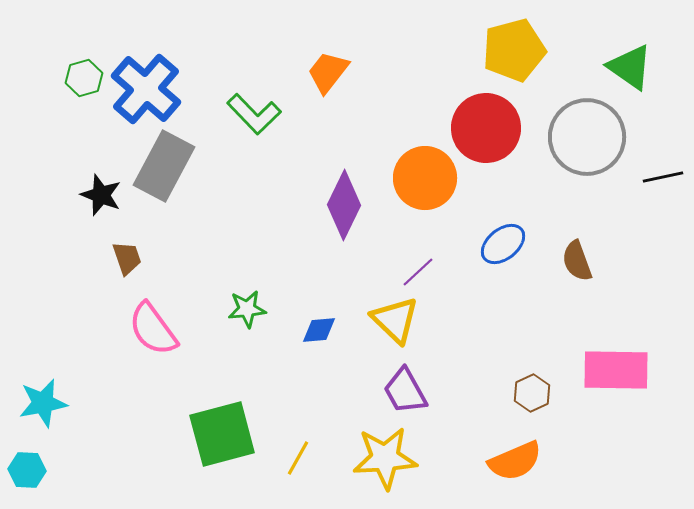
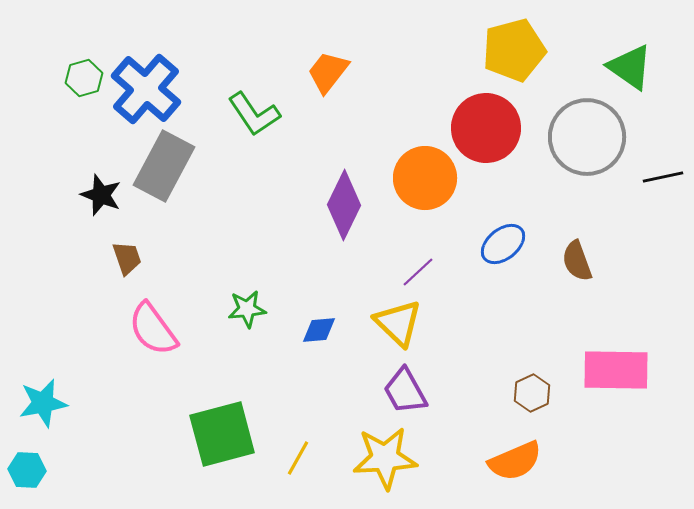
green L-shape: rotated 10 degrees clockwise
yellow triangle: moved 3 px right, 3 px down
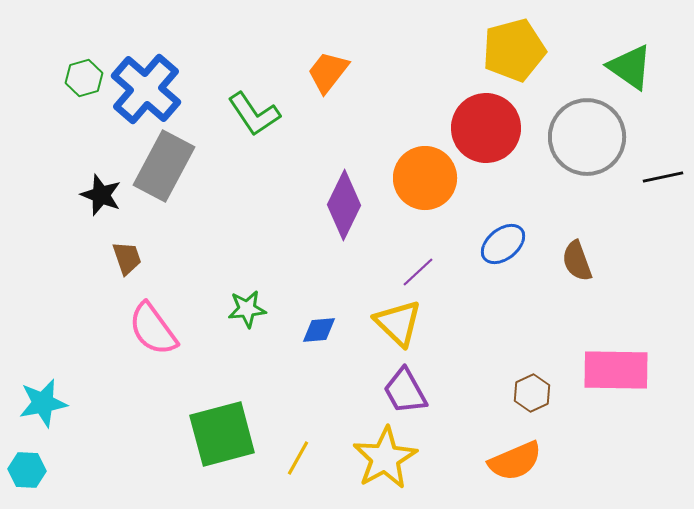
yellow star: rotated 26 degrees counterclockwise
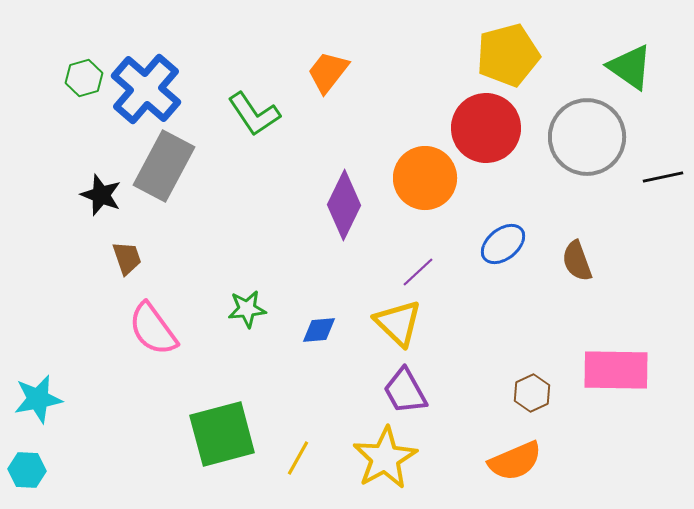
yellow pentagon: moved 6 px left, 5 px down
cyan star: moved 5 px left, 4 px up
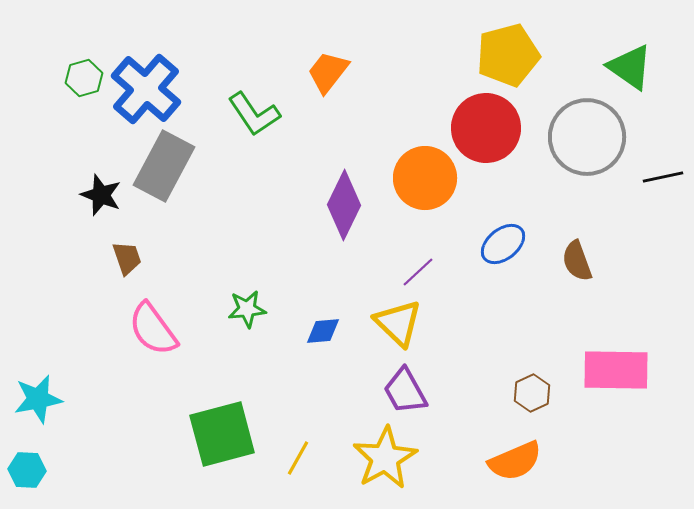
blue diamond: moved 4 px right, 1 px down
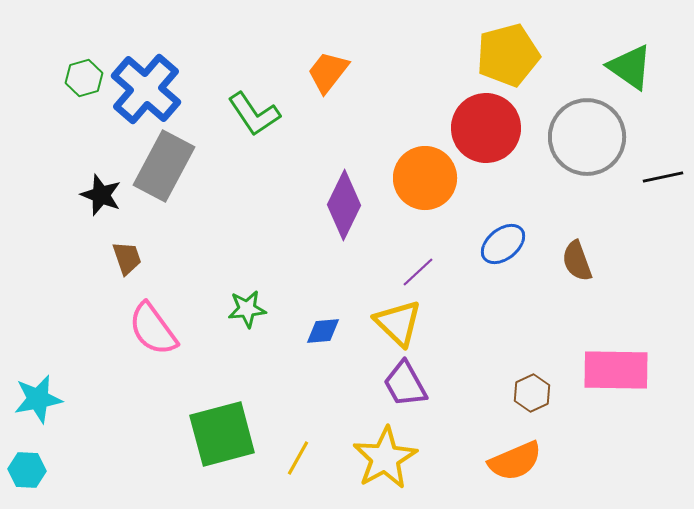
purple trapezoid: moved 7 px up
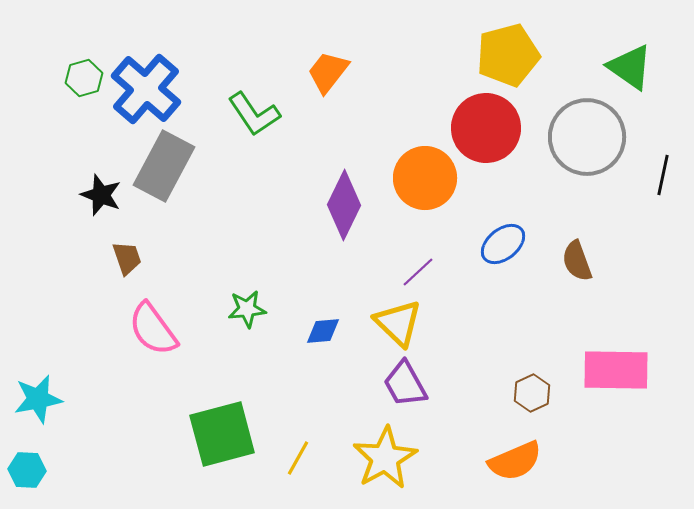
black line: moved 2 px up; rotated 66 degrees counterclockwise
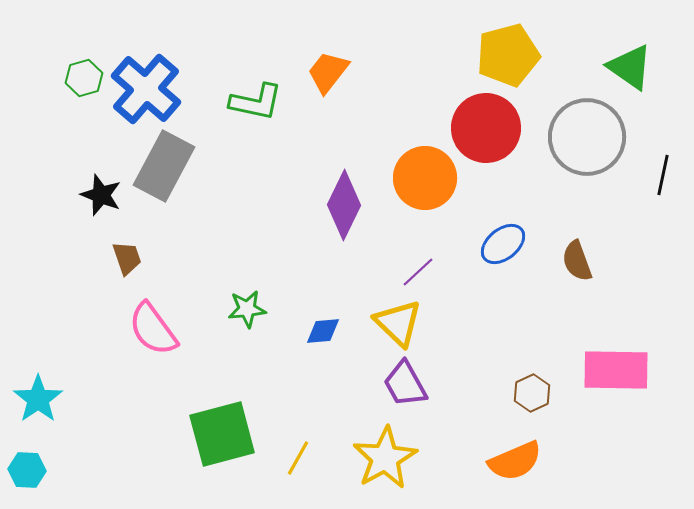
green L-shape: moved 2 px right, 12 px up; rotated 44 degrees counterclockwise
cyan star: rotated 24 degrees counterclockwise
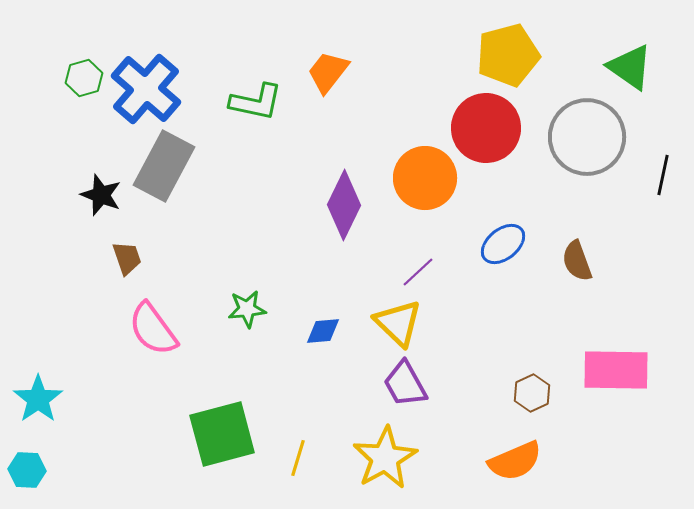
yellow line: rotated 12 degrees counterclockwise
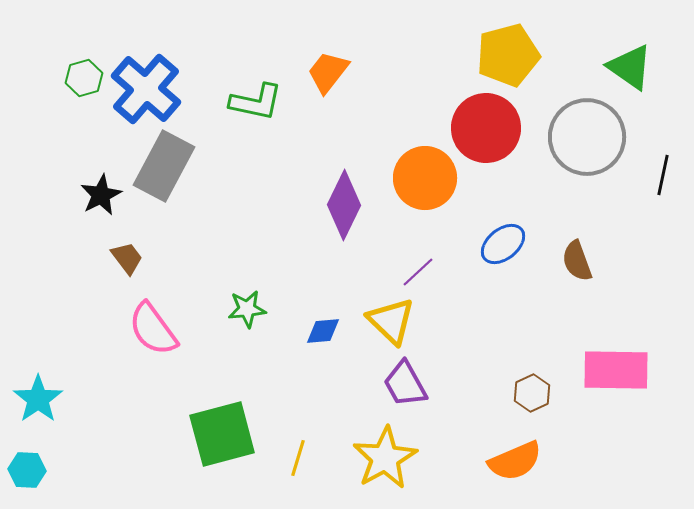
black star: rotated 24 degrees clockwise
brown trapezoid: rotated 18 degrees counterclockwise
yellow triangle: moved 7 px left, 2 px up
